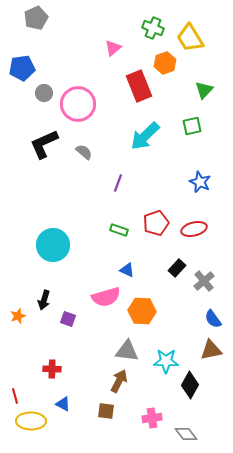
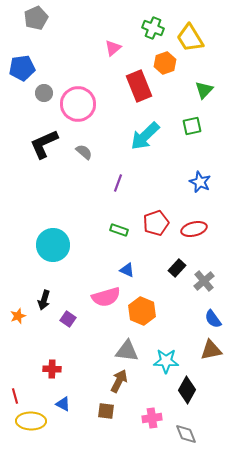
orange hexagon at (142, 311): rotated 20 degrees clockwise
purple square at (68, 319): rotated 14 degrees clockwise
black diamond at (190, 385): moved 3 px left, 5 px down
gray diamond at (186, 434): rotated 15 degrees clockwise
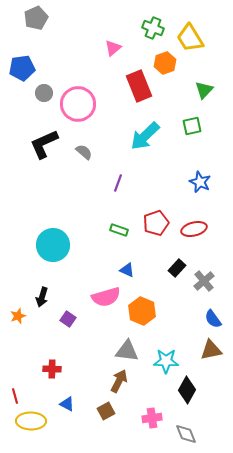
black arrow at (44, 300): moved 2 px left, 3 px up
blue triangle at (63, 404): moved 4 px right
brown square at (106, 411): rotated 36 degrees counterclockwise
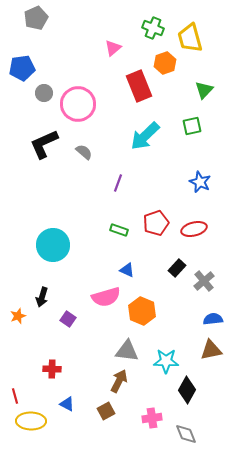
yellow trapezoid at (190, 38): rotated 16 degrees clockwise
blue semicircle at (213, 319): rotated 120 degrees clockwise
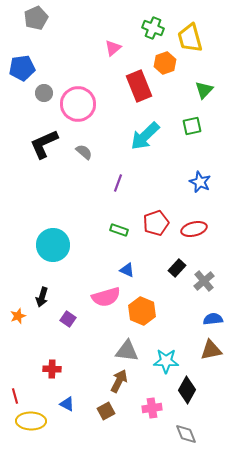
pink cross at (152, 418): moved 10 px up
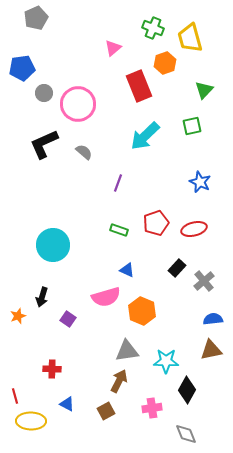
gray triangle at (127, 351): rotated 15 degrees counterclockwise
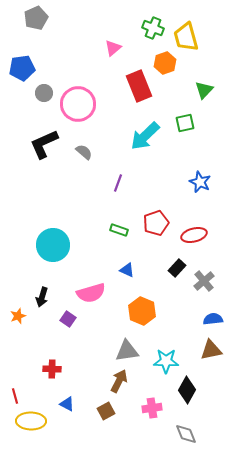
yellow trapezoid at (190, 38): moved 4 px left, 1 px up
green square at (192, 126): moved 7 px left, 3 px up
red ellipse at (194, 229): moved 6 px down
pink semicircle at (106, 297): moved 15 px left, 4 px up
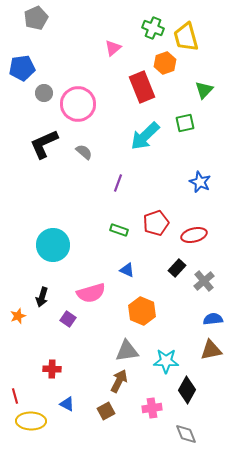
red rectangle at (139, 86): moved 3 px right, 1 px down
